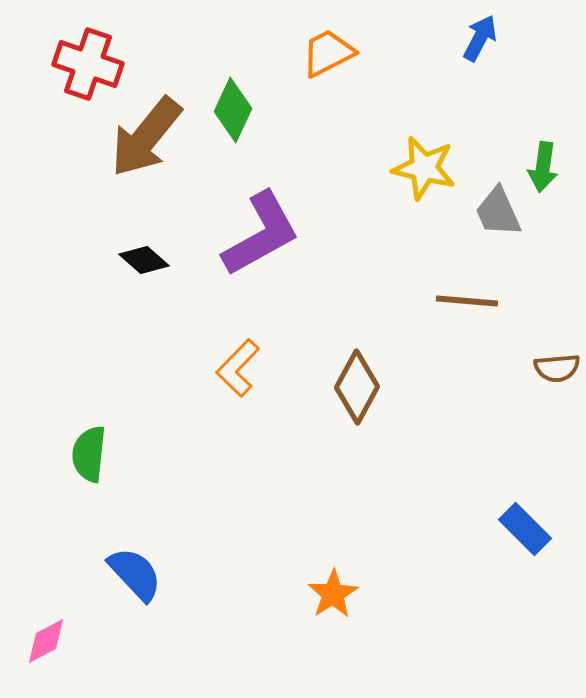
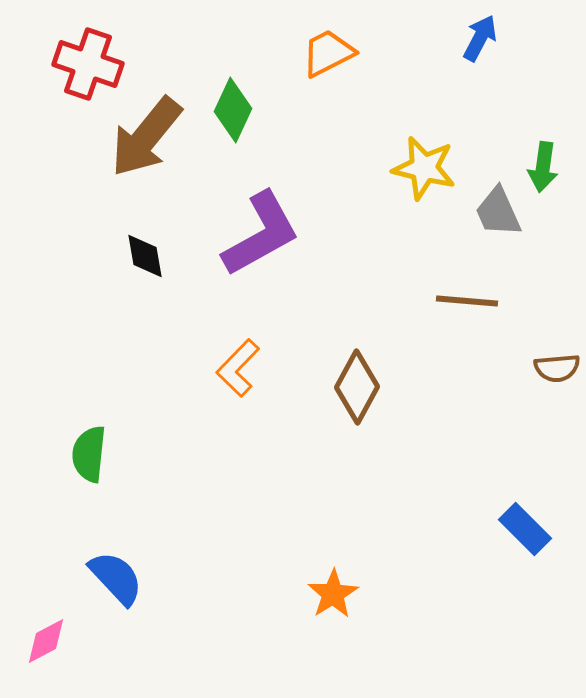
black diamond: moved 1 px right, 4 px up; rotated 39 degrees clockwise
blue semicircle: moved 19 px left, 4 px down
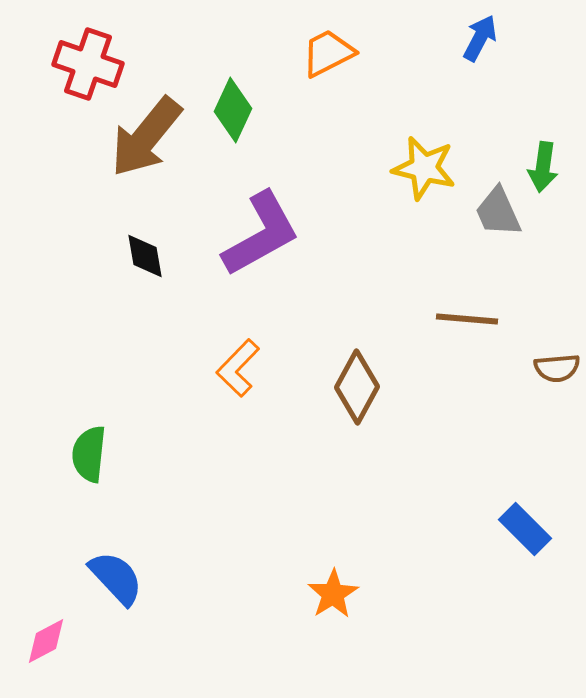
brown line: moved 18 px down
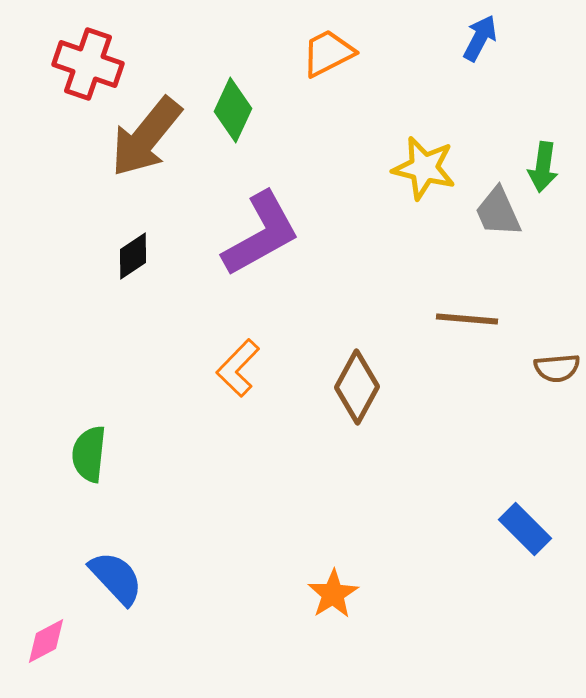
black diamond: moved 12 px left; rotated 66 degrees clockwise
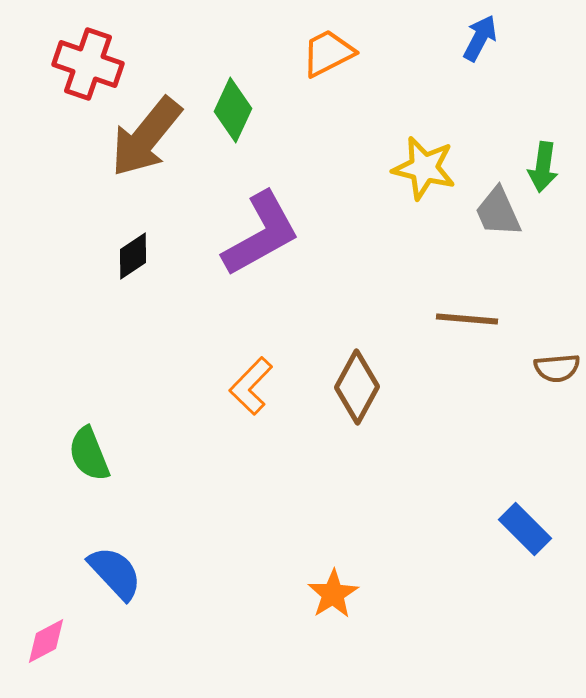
orange L-shape: moved 13 px right, 18 px down
green semicircle: rotated 28 degrees counterclockwise
blue semicircle: moved 1 px left, 5 px up
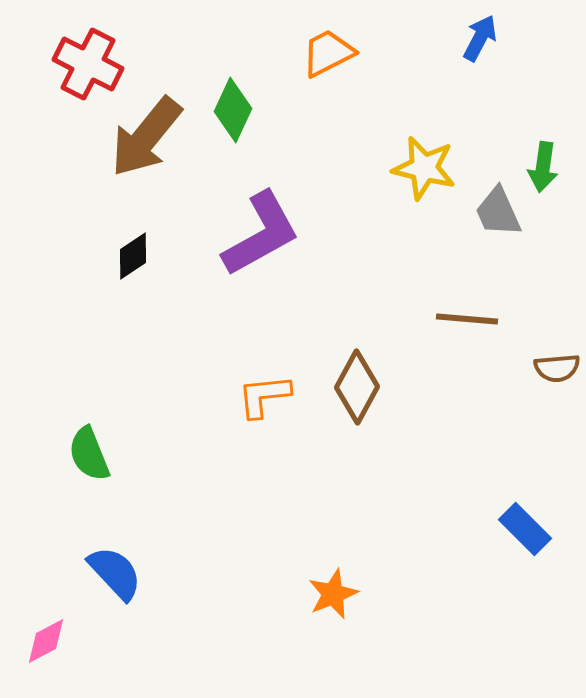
red cross: rotated 8 degrees clockwise
orange L-shape: moved 13 px right, 10 px down; rotated 40 degrees clockwise
orange star: rotated 9 degrees clockwise
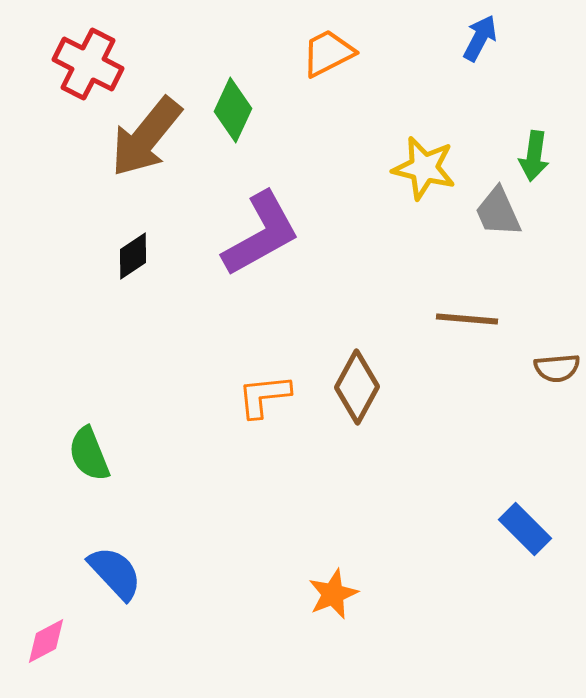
green arrow: moved 9 px left, 11 px up
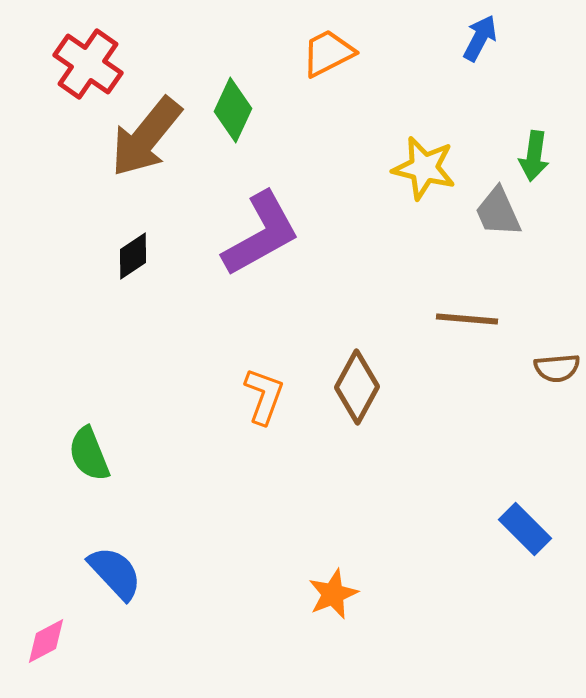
red cross: rotated 8 degrees clockwise
orange L-shape: rotated 116 degrees clockwise
